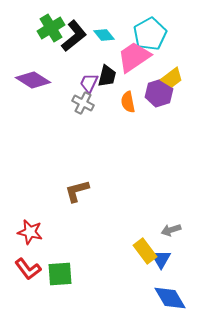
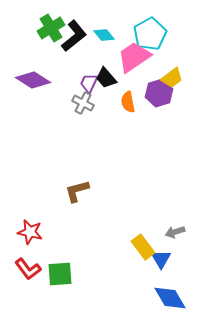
black trapezoid: moved 1 px left, 2 px down; rotated 125 degrees clockwise
gray arrow: moved 4 px right, 2 px down
yellow rectangle: moved 2 px left, 4 px up
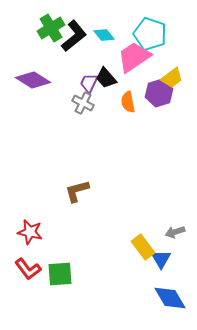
cyan pentagon: rotated 24 degrees counterclockwise
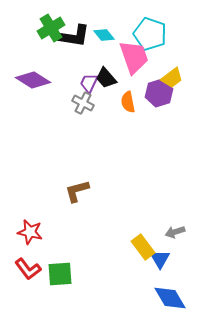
black L-shape: rotated 48 degrees clockwise
pink trapezoid: rotated 105 degrees clockwise
blue triangle: moved 1 px left
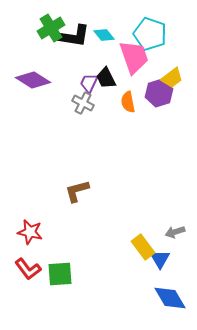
black trapezoid: rotated 15 degrees clockwise
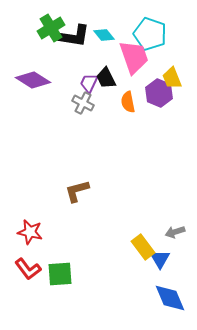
yellow trapezoid: rotated 105 degrees clockwise
purple hexagon: rotated 20 degrees counterclockwise
blue diamond: rotated 8 degrees clockwise
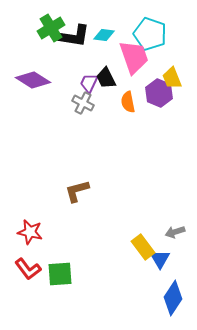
cyan diamond: rotated 45 degrees counterclockwise
blue diamond: moved 3 px right; rotated 56 degrees clockwise
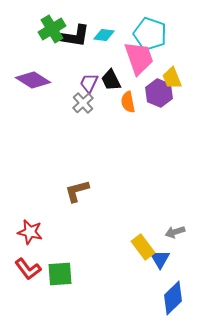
green cross: moved 1 px right, 1 px down
pink trapezoid: moved 5 px right, 1 px down
black trapezoid: moved 5 px right, 2 px down
gray cross: rotated 20 degrees clockwise
blue diamond: rotated 12 degrees clockwise
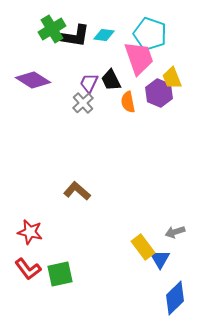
brown L-shape: rotated 56 degrees clockwise
green square: rotated 8 degrees counterclockwise
blue diamond: moved 2 px right
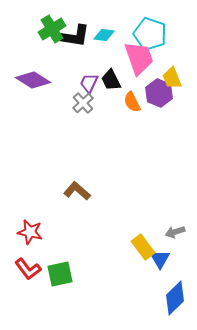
orange semicircle: moved 4 px right; rotated 15 degrees counterclockwise
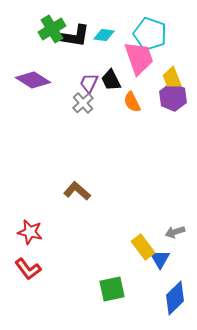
purple hexagon: moved 14 px right, 4 px down
green square: moved 52 px right, 15 px down
